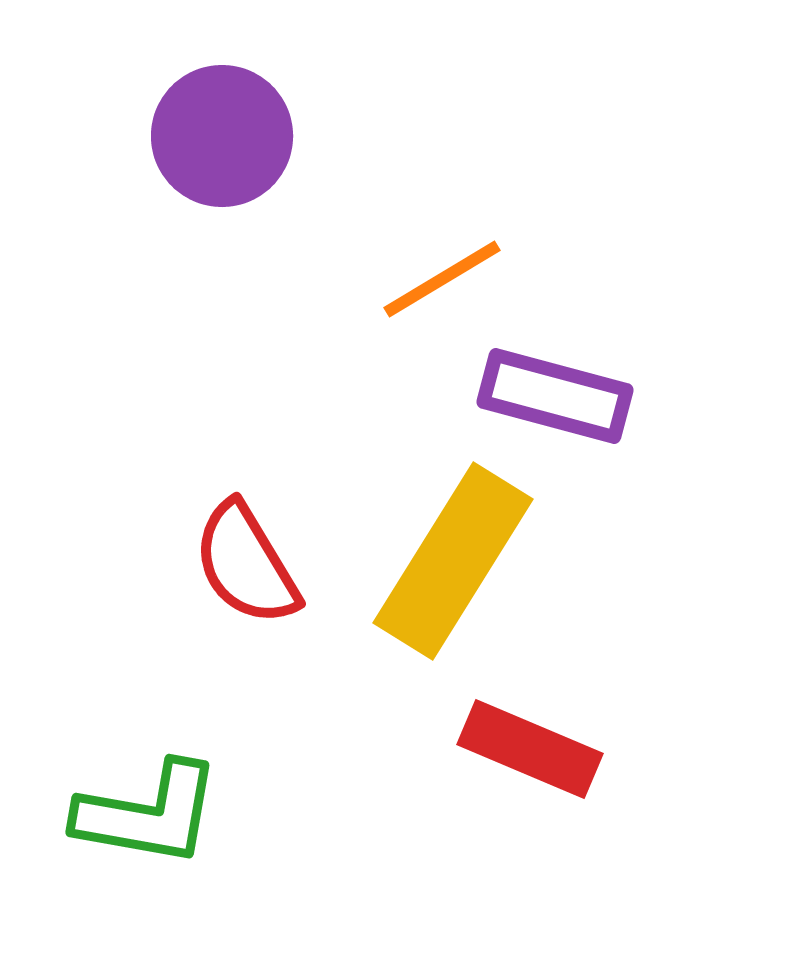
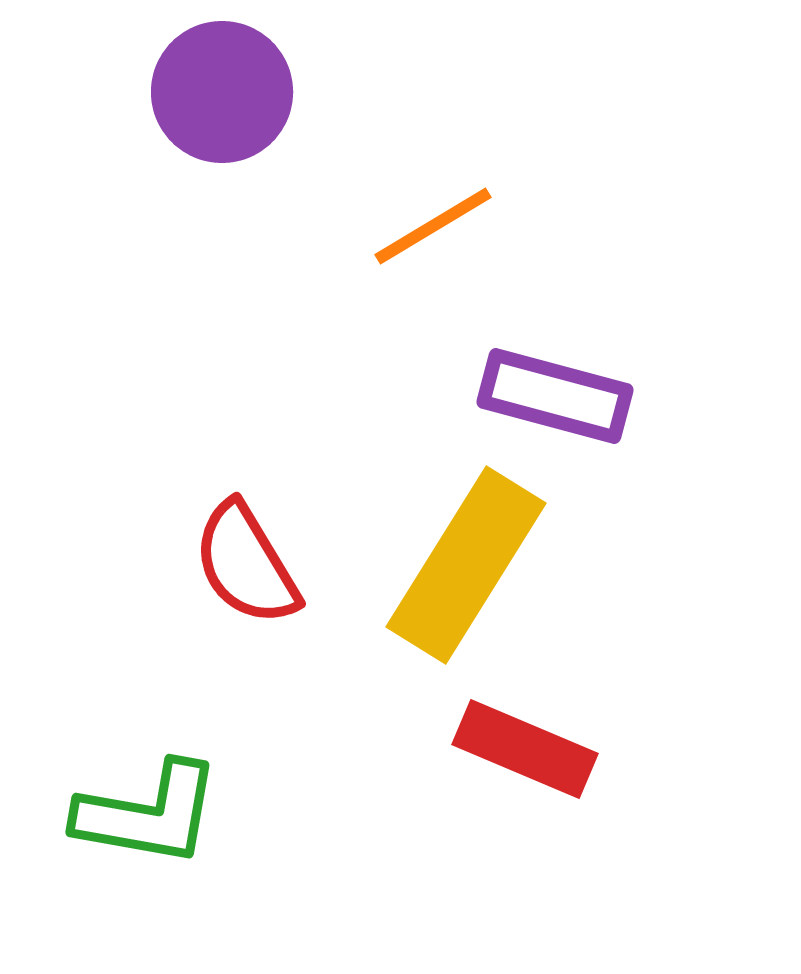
purple circle: moved 44 px up
orange line: moved 9 px left, 53 px up
yellow rectangle: moved 13 px right, 4 px down
red rectangle: moved 5 px left
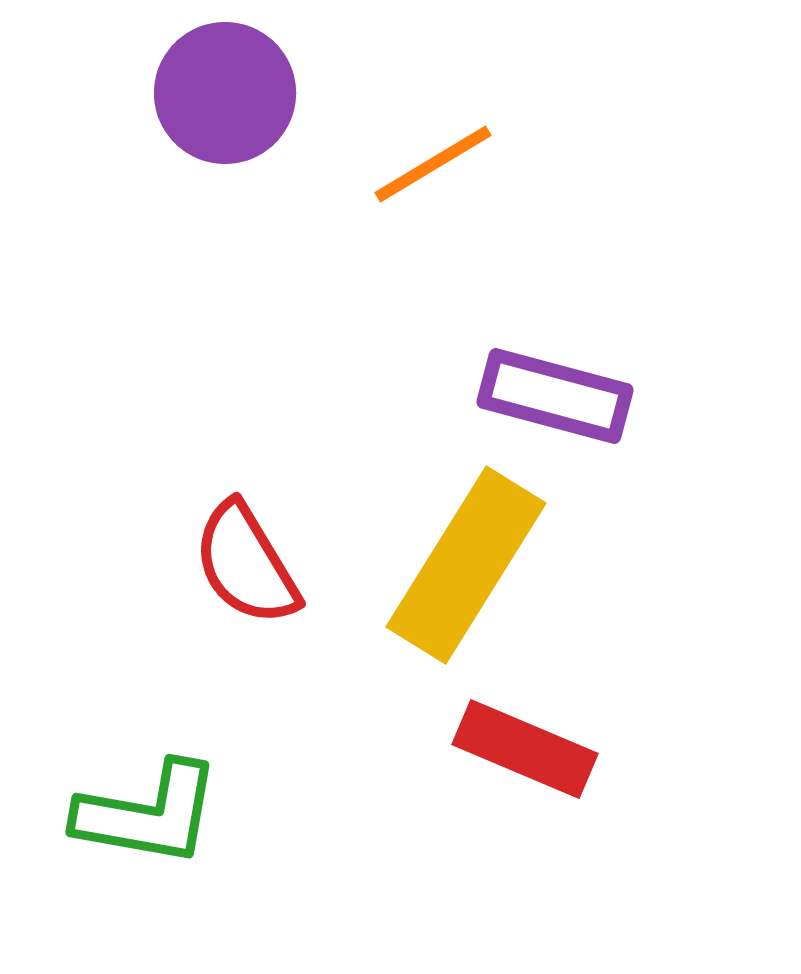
purple circle: moved 3 px right, 1 px down
orange line: moved 62 px up
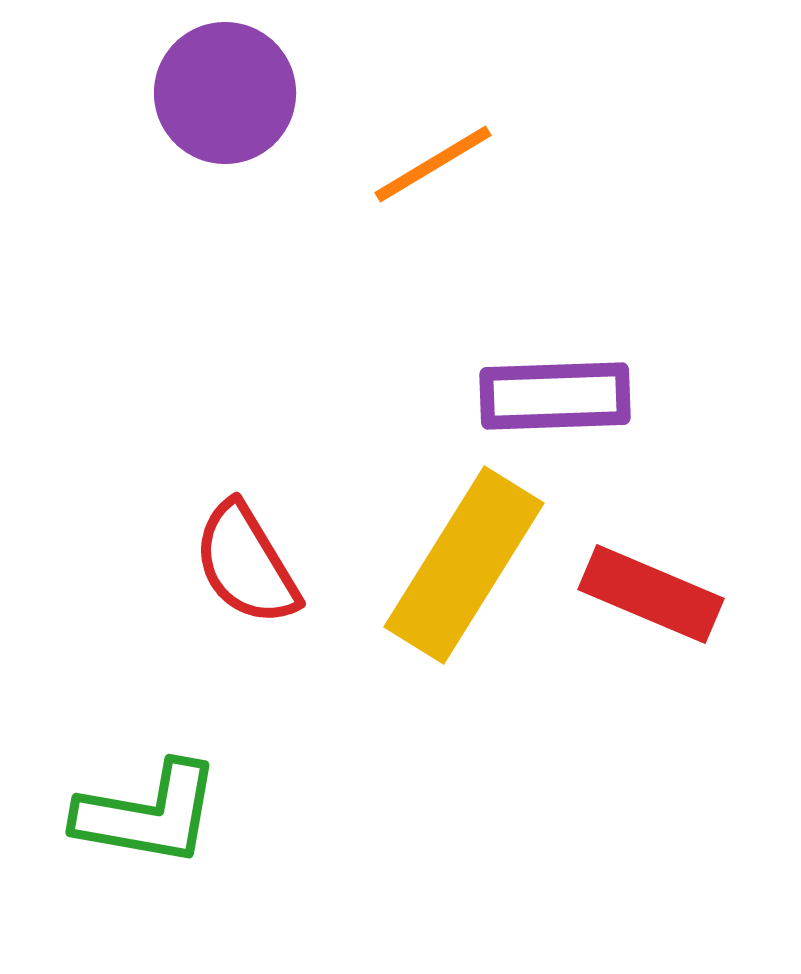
purple rectangle: rotated 17 degrees counterclockwise
yellow rectangle: moved 2 px left
red rectangle: moved 126 px right, 155 px up
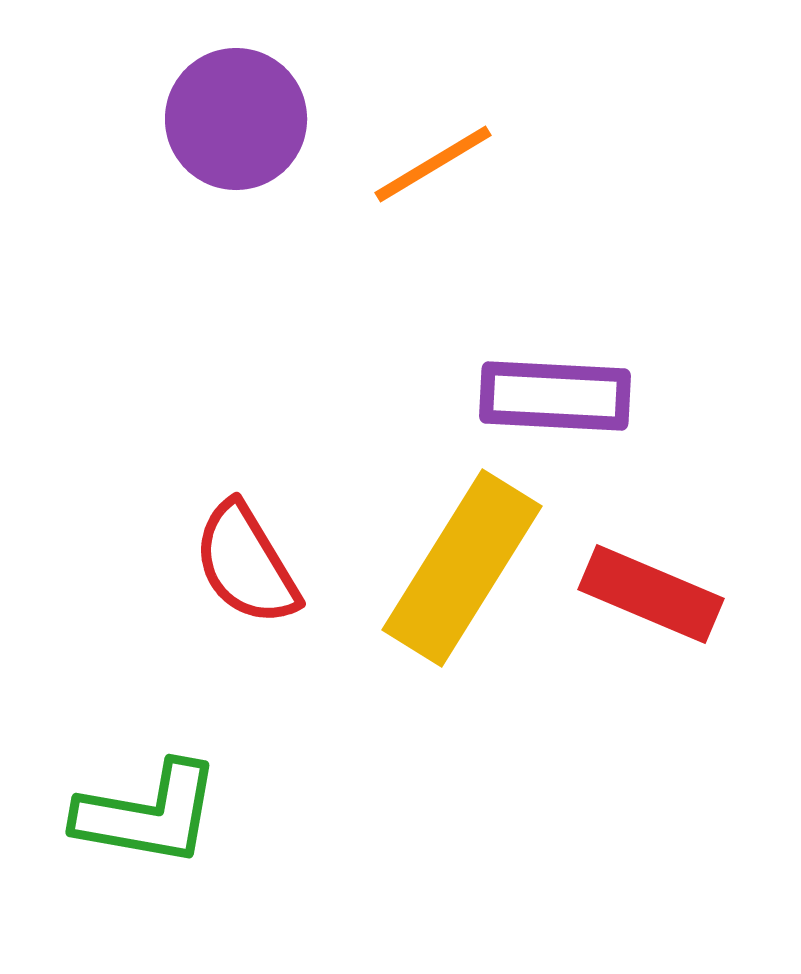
purple circle: moved 11 px right, 26 px down
purple rectangle: rotated 5 degrees clockwise
yellow rectangle: moved 2 px left, 3 px down
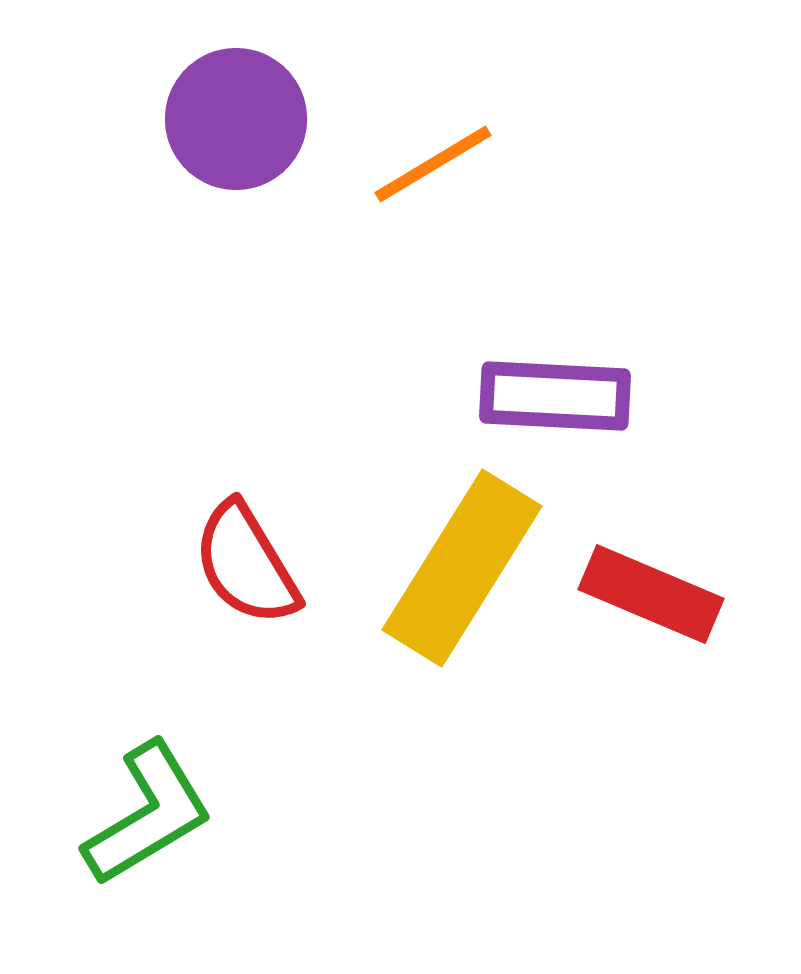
green L-shape: rotated 41 degrees counterclockwise
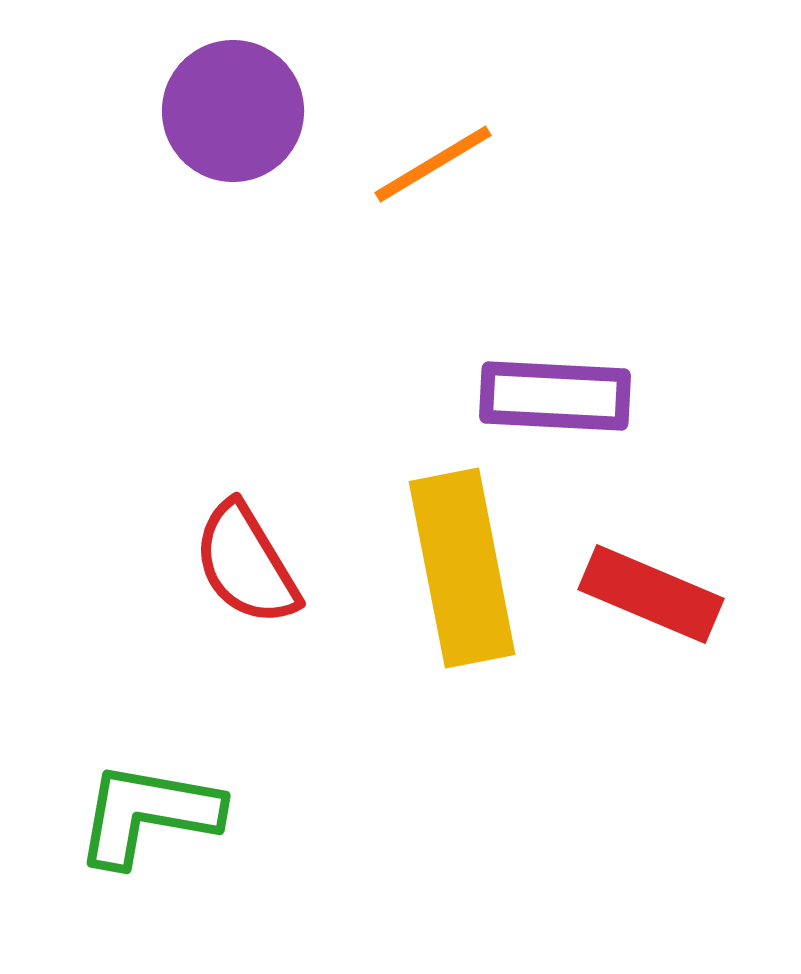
purple circle: moved 3 px left, 8 px up
yellow rectangle: rotated 43 degrees counterclockwise
green L-shape: rotated 139 degrees counterclockwise
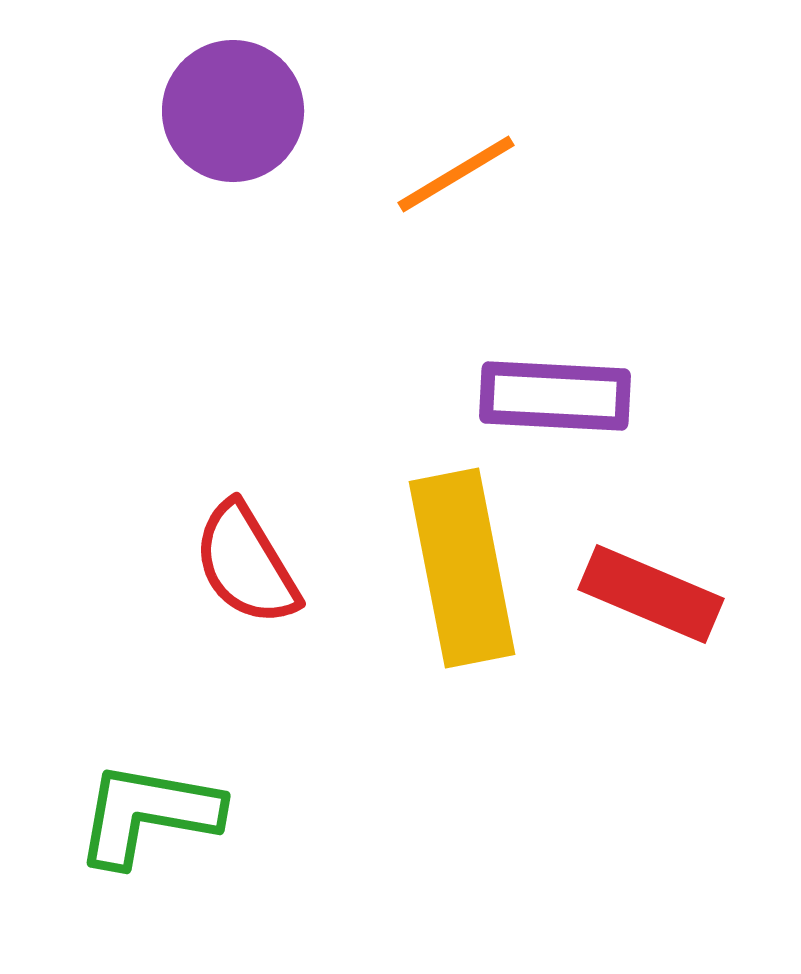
orange line: moved 23 px right, 10 px down
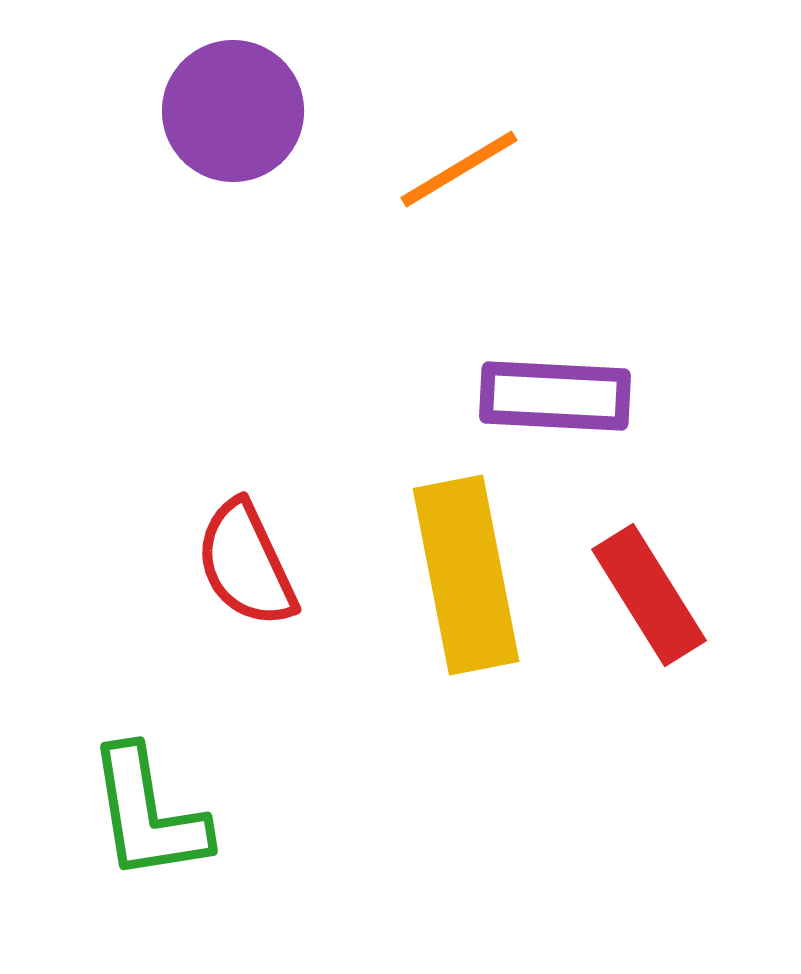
orange line: moved 3 px right, 5 px up
red semicircle: rotated 6 degrees clockwise
yellow rectangle: moved 4 px right, 7 px down
red rectangle: moved 2 px left, 1 px down; rotated 35 degrees clockwise
green L-shape: rotated 109 degrees counterclockwise
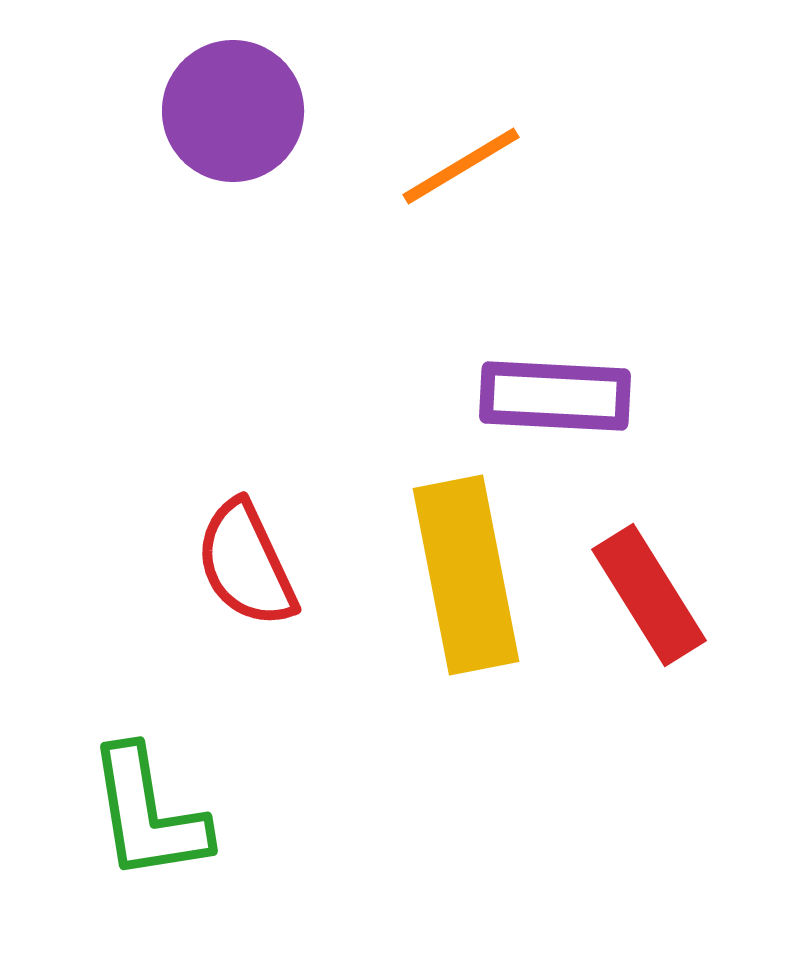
orange line: moved 2 px right, 3 px up
